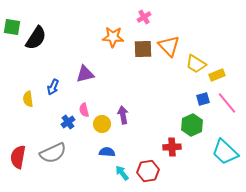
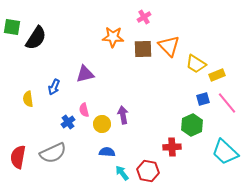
blue arrow: moved 1 px right
red hexagon: rotated 20 degrees clockwise
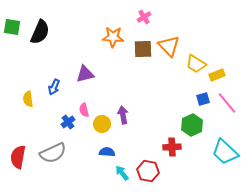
black semicircle: moved 4 px right, 6 px up; rotated 10 degrees counterclockwise
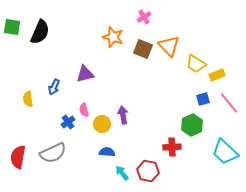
orange star: rotated 15 degrees clockwise
brown square: rotated 24 degrees clockwise
pink line: moved 2 px right
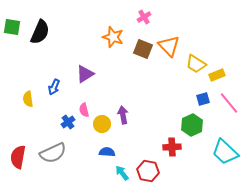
purple triangle: rotated 18 degrees counterclockwise
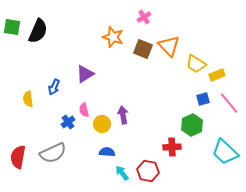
black semicircle: moved 2 px left, 1 px up
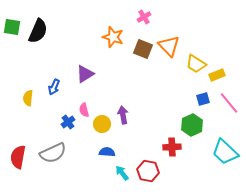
yellow semicircle: moved 1 px up; rotated 14 degrees clockwise
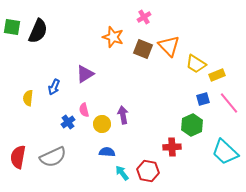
gray semicircle: moved 4 px down
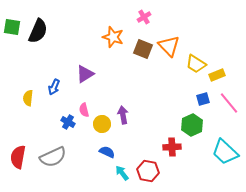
blue cross: rotated 24 degrees counterclockwise
blue semicircle: rotated 21 degrees clockwise
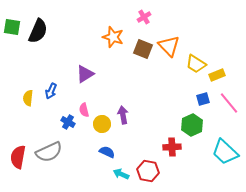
blue arrow: moved 3 px left, 4 px down
gray semicircle: moved 4 px left, 5 px up
cyan arrow: moved 1 px left, 1 px down; rotated 28 degrees counterclockwise
